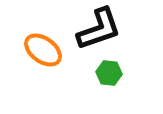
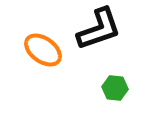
green hexagon: moved 6 px right, 15 px down
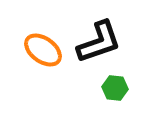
black L-shape: moved 13 px down
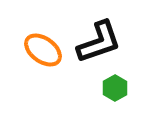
green hexagon: rotated 25 degrees clockwise
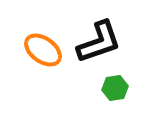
green hexagon: rotated 20 degrees clockwise
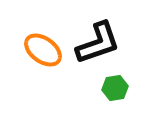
black L-shape: moved 1 px left, 1 px down
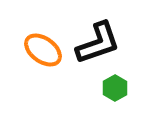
green hexagon: rotated 20 degrees counterclockwise
